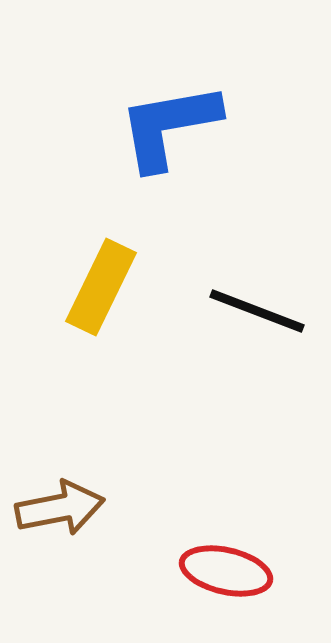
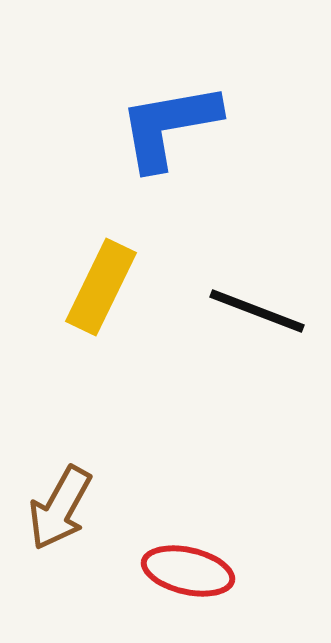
brown arrow: rotated 130 degrees clockwise
red ellipse: moved 38 px left
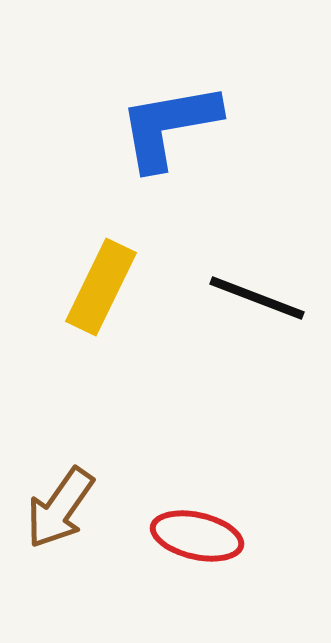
black line: moved 13 px up
brown arrow: rotated 6 degrees clockwise
red ellipse: moved 9 px right, 35 px up
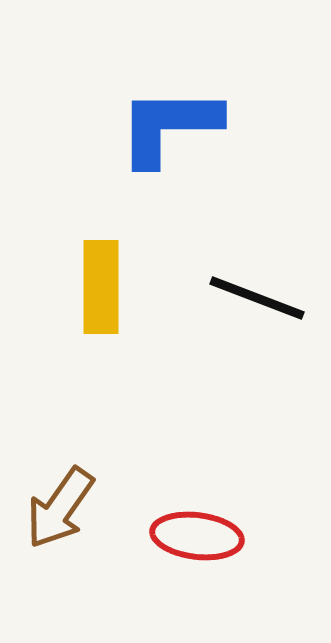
blue L-shape: rotated 10 degrees clockwise
yellow rectangle: rotated 26 degrees counterclockwise
red ellipse: rotated 6 degrees counterclockwise
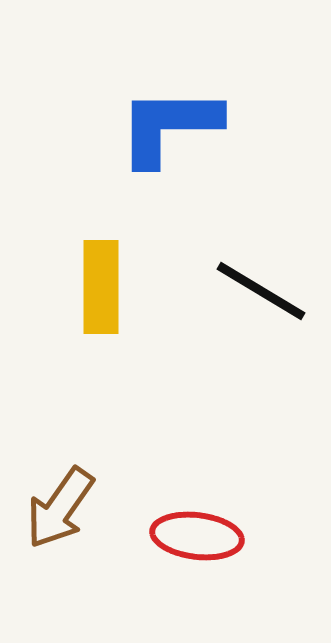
black line: moved 4 px right, 7 px up; rotated 10 degrees clockwise
